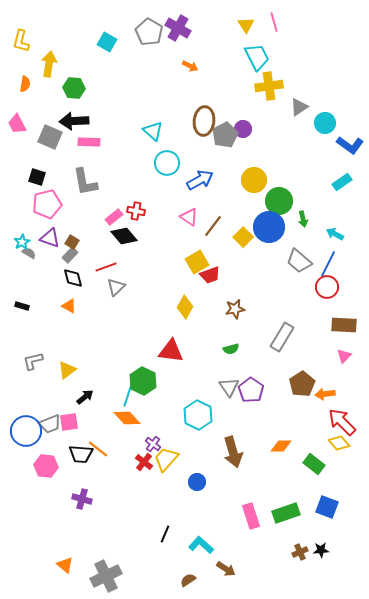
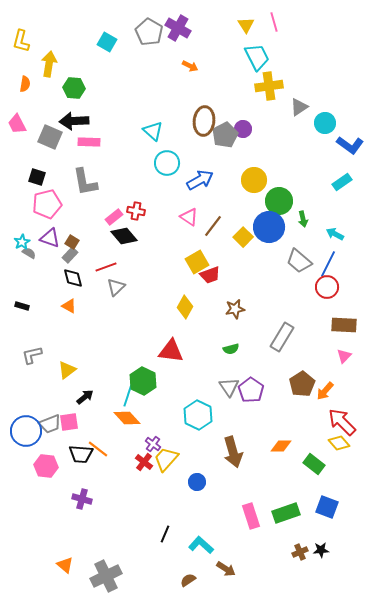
gray L-shape at (33, 361): moved 1 px left, 6 px up
orange arrow at (325, 394): moved 3 px up; rotated 42 degrees counterclockwise
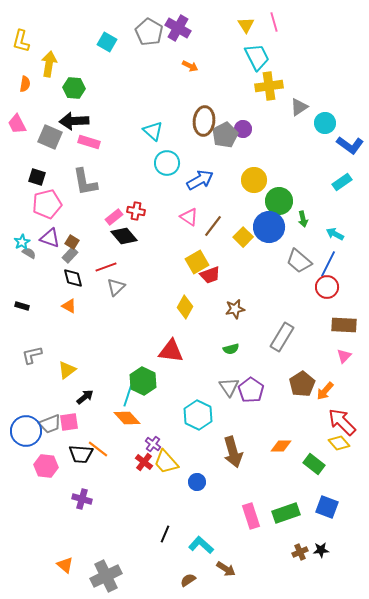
pink rectangle at (89, 142): rotated 15 degrees clockwise
yellow trapezoid at (166, 459): moved 3 px down; rotated 84 degrees counterclockwise
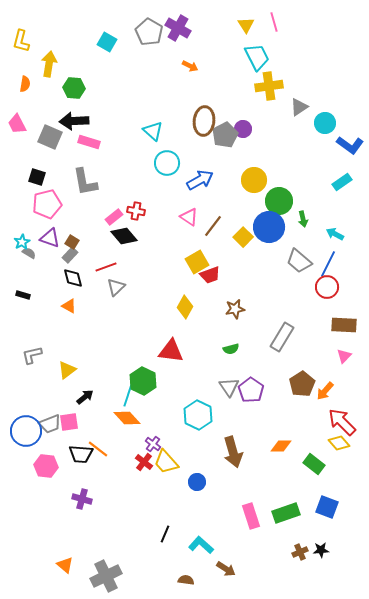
black rectangle at (22, 306): moved 1 px right, 11 px up
brown semicircle at (188, 580): moved 2 px left; rotated 42 degrees clockwise
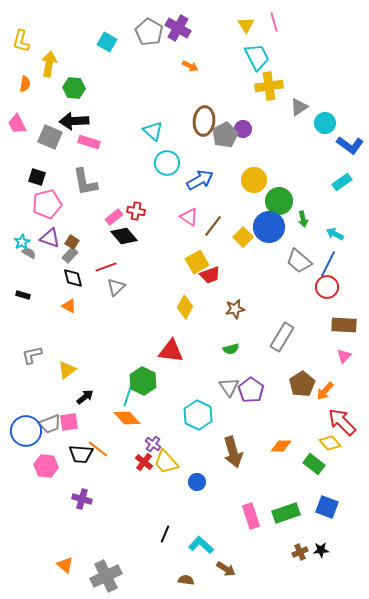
yellow diamond at (339, 443): moved 9 px left
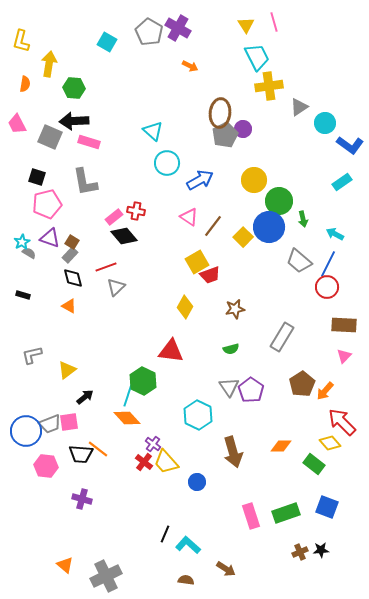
brown ellipse at (204, 121): moved 16 px right, 8 px up
cyan L-shape at (201, 545): moved 13 px left
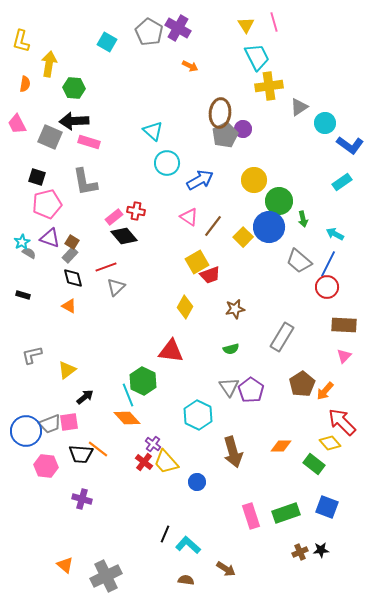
cyan line at (128, 395): rotated 40 degrees counterclockwise
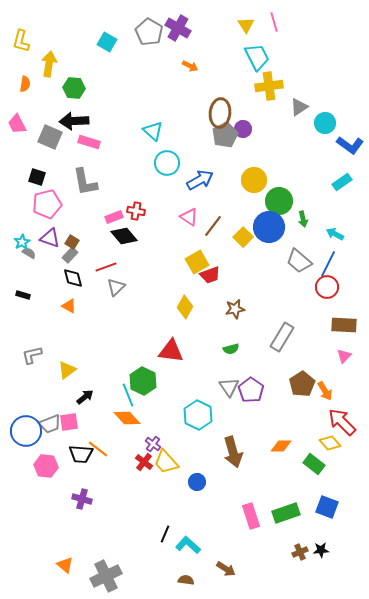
pink rectangle at (114, 217): rotated 18 degrees clockwise
orange arrow at (325, 391): rotated 72 degrees counterclockwise
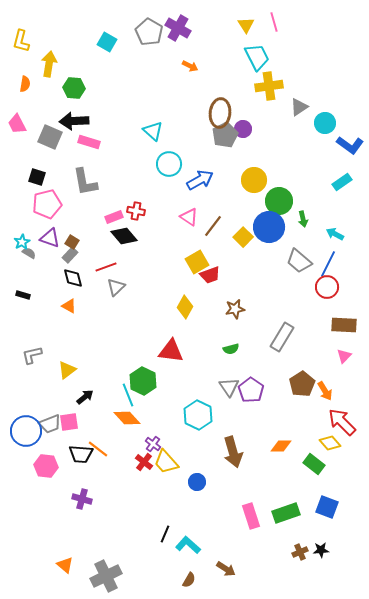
cyan circle at (167, 163): moved 2 px right, 1 px down
brown semicircle at (186, 580): moved 3 px right; rotated 112 degrees clockwise
